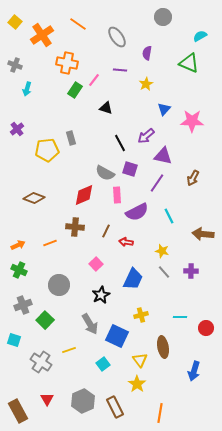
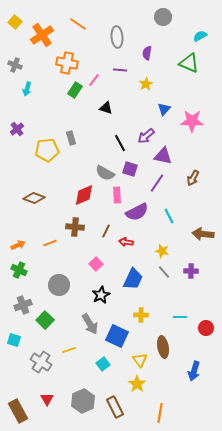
gray ellipse at (117, 37): rotated 30 degrees clockwise
yellow cross at (141, 315): rotated 16 degrees clockwise
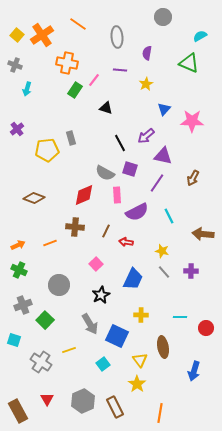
yellow square at (15, 22): moved 2 px right, 13 px down
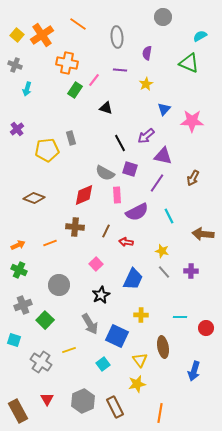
yellow star at (137, 384): rotated 24 degrees clockwise
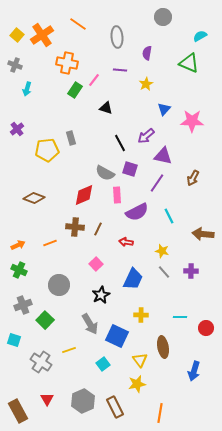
brown line at (106, 231): moved 8 px left, 2 px up
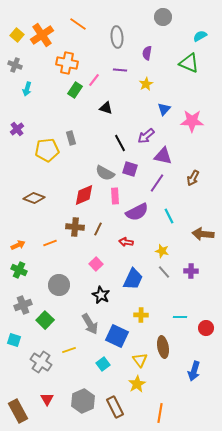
pink rectangle at (117, 195): moved 2 px left, 1 px down
black star at (101, 295): rotated 18 degrees counterclockwise
yellow star at (137, 384): rotated 18 degrees counterclockwise
